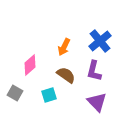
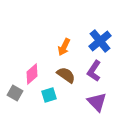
pink diamond: moved 2 px right, 9 px down
purple L-shape: rotated 20 degrees clockwise
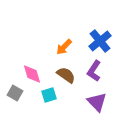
orange arrow: rotated 18 degrees clockwise
pink diamond: rotated 65 degrees counterclockwise
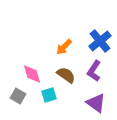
gray square: moved 3 px right, 3 px down
purple triangle: moved 1 px left, 1 px down; rotated 10 degrees counterclockwise
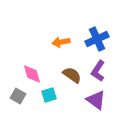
blue cross: moved 3 px left, 2 px up; rotated 15 degrees clockwise
orange arrow: moved 3 px left, 5 px up; rotated 36 degrees clockwise
purple L-shape: moved 4 px right
brown semicircle: moved 6 px right
purple triangle: moved 3 px up
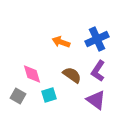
orange arrow: rotated 30 degrees clockwise
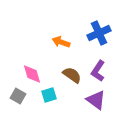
blue cross: moved 2 px right, 6 px up
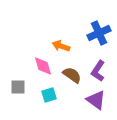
orange arrow: moved 4 px down
pink diamond: moved 11 px right, 8 px up
gray square: moved 9 px up; rotated 28 degrees counterclockwise
